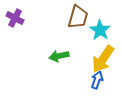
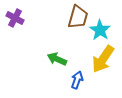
green arrow: moved 2 px left, 3 px down; rotated 36 degrees clockwise
blue arrow: moved 20 px left
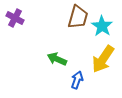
cyan star: moved 2 px right, 4 px up
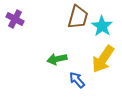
purple cross: moved 1 px down
green arrow: rotated 36 degrees counterclockwise
blue arrow: rotated 60 degrees counterclockwise
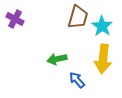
yellow arrow: rotated 28 degrees counterclockwise
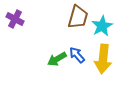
cyan star: rotated 10 degrees clockwise
green arrow: rotated 18 degrees counterclockwise
blue arrow: moved 25 px up
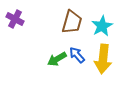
brown trapezoid: moved 6 px left, 5 px down
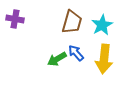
purple cross: rotated 18 degrees counterclockwise
cyan star: moved 1 px up
blue arrow: moved 1 px left, 2 px up
yellow arrow: moved 1 px right
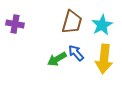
purple cross: moved 5 px down
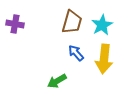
green arrow: moved 22 px down
